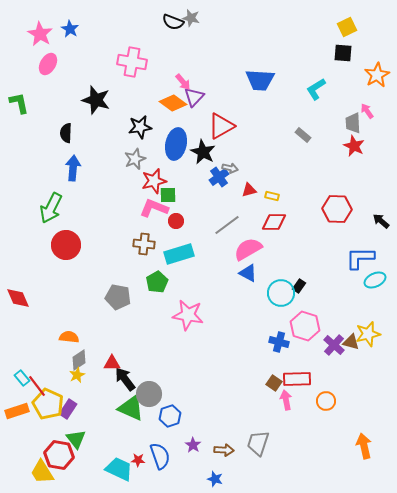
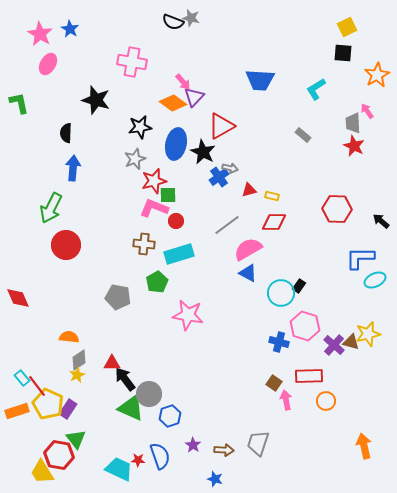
red rectangle at (297, 379): moved 12 px right, 3 px up
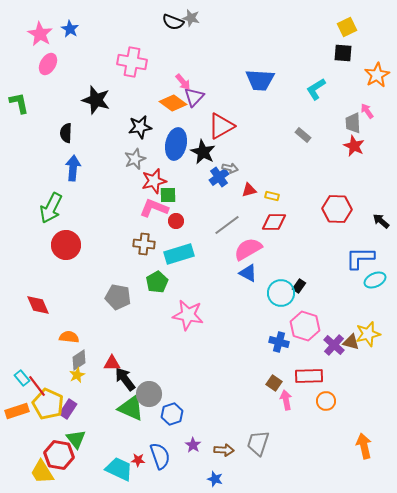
red diamond at (18, 298): moved 20 px right, 7 px down
blue hexagon at (170, 416): moved 2 px right, 2 px up
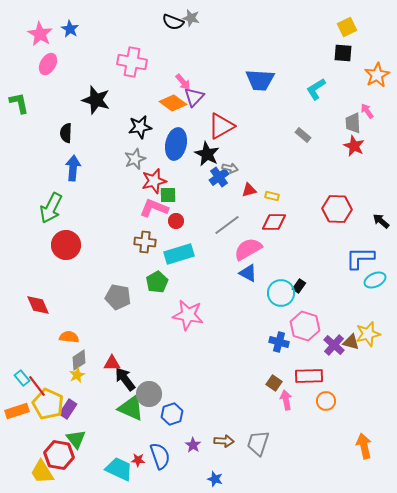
black star at (203, 152): moved 4 px right, 2 px down
brown cross at (144, 244): moved 1 px right, 2 px up
brown arrow at (224, 450): moved 9 px up
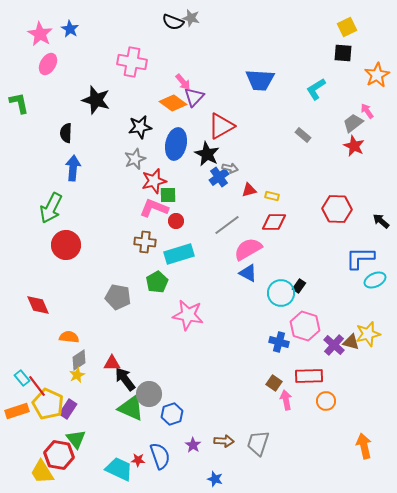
gray trapezoid at (353, 123): rotated 55 degrees clockwise
